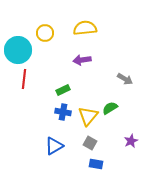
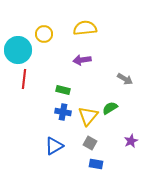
yellow circle: moved 1 px left, 1 px down
green rectangle: rotated 40 degrees clockwise
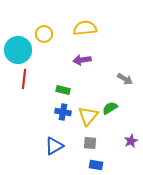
gray square: rotated 24 degrees counterclockwise
blue rectangle: moved 1 px down
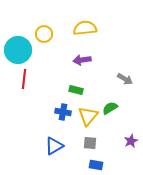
green rectangle: moved 13 px right
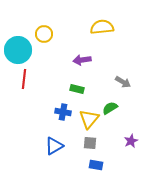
yellow semicircle: moved 17 px right, 1 px up
gray arrow: moved 2 px left, 3 px down
green rectangle: moved 1 px right, 1 px up
yellow triangle: moved 1 px right, 3 px down
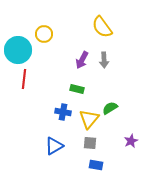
yellow semicircle: rotated 120 degrees counterclockwise
purple arrow: rotated 54 degrees counterclockwise
gray arrow: moved 19 px left, 22 px up; rotated 56 degrees clockwise
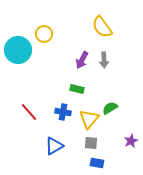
red line: moved 5 px right, 33 px down; rotated 48 degrees counterclockwise
gray square: moved 1 px right
blue rectangle: moved 1 px right, 2 px up
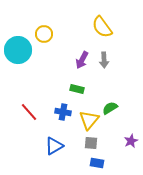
yellow triangle: moved 1 px down
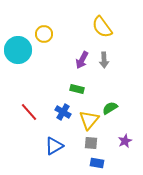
blue cross: rotated 21 degrees clockwise
purple star: moved 6 px left
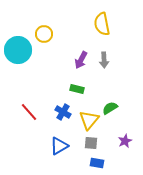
yellow semicircle: moved 3 px up; rotated 25 degrees clockwise
purple arrow: moved 1 px left
blue triangle: moved 5 px right
